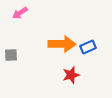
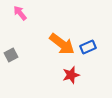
pink arrow: rotated 84 degrees clockwise
orange arrow: rotated 36 degrees clockwise
gray square: rotated 24 degrees counterclockwise
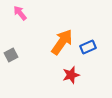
orange arrow: moved 2 px up; rotated 92 degrees counterclockwise
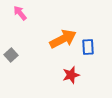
orange arrow: moved 1 px right, 3 px up; rotated 28 degrees clockwise
blue rectangle: rotated 70 degrees counterclockwise
gray square: rotated 16 degrees counterclockwise
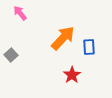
orange arrow: moved 1 px up; rotated 20 degrees counterclockwise
blue rectangle: moved 1 px right
red star: moved 1 px right; rotated 18 degrees counterclockwise
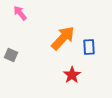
gray square: rotated 24 degrees counterclockwise
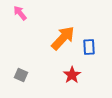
gray square: moved 10 px right, 20 px down
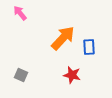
red star: rotated 24 degrees counterclockwise
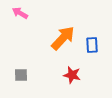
pink arrow: rotated 21 degrees counterclockwise
blue rectangle: moved 3 px right, 2 px up
gray square: rotated 24 degrees counterclockwise
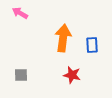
orange arrow: rotated 36 degrees counterclockwise
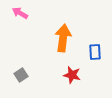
blue rectangle: moved 3 px right, 7 px down
gray square: rotated 32 degrees counterclockwise
